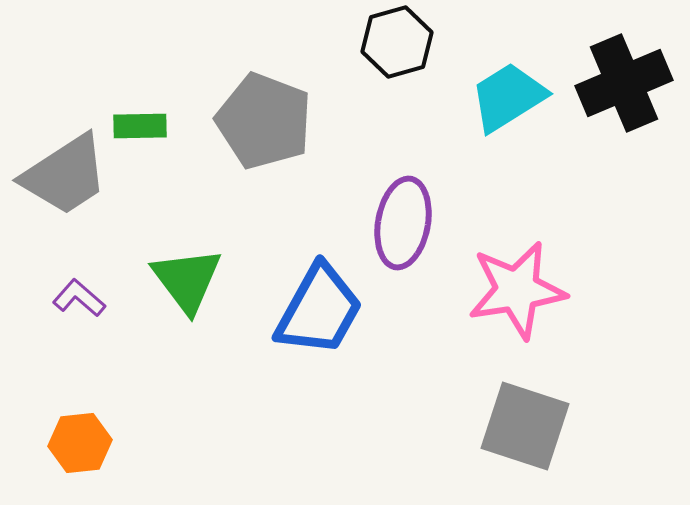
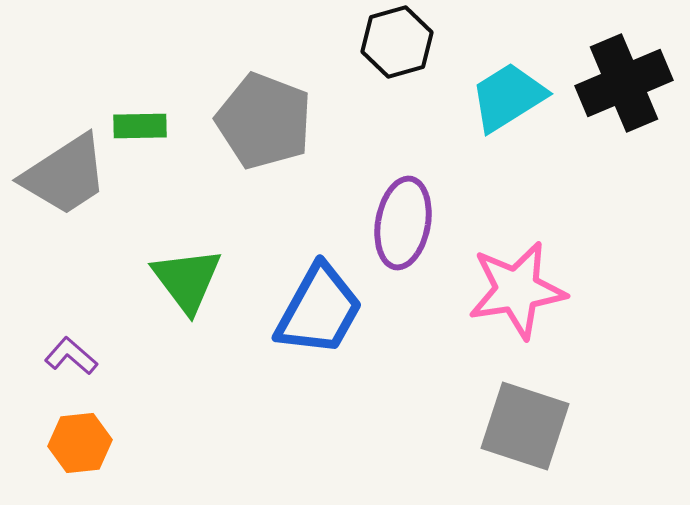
purple L-shape: moved 8 px left, 58 px down
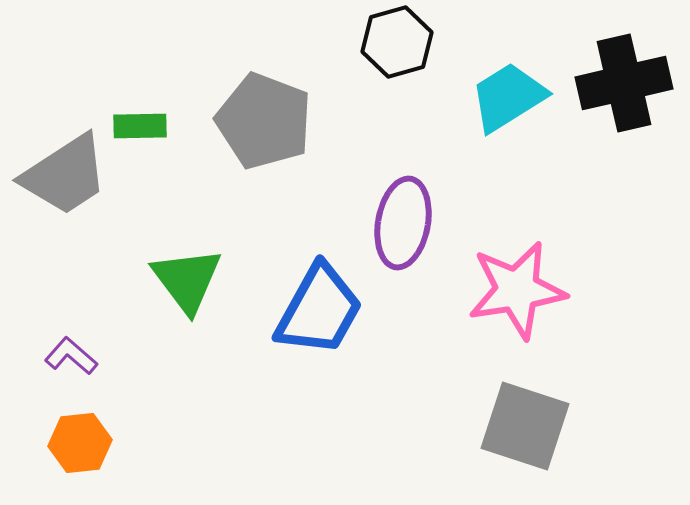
black cross: rotated 10 degrees clockwise
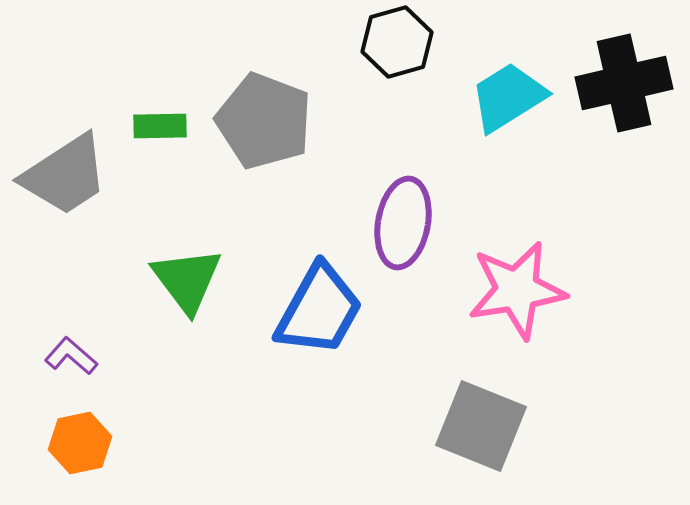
green rectangle: moved 20 px right
gray square: moved 44 px left; rotated 4 degrees clockwise
orange hexagon: rotated 6 degrees counterclockwise
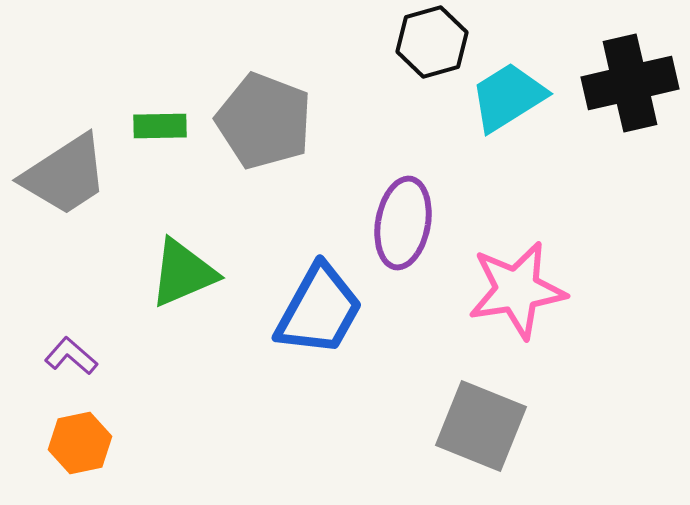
black hexagon: moved 35 px right
black cross: moved 6 px right
green triangle: moved 4 px left, 7 px up; rotated 44 degrees clockwise
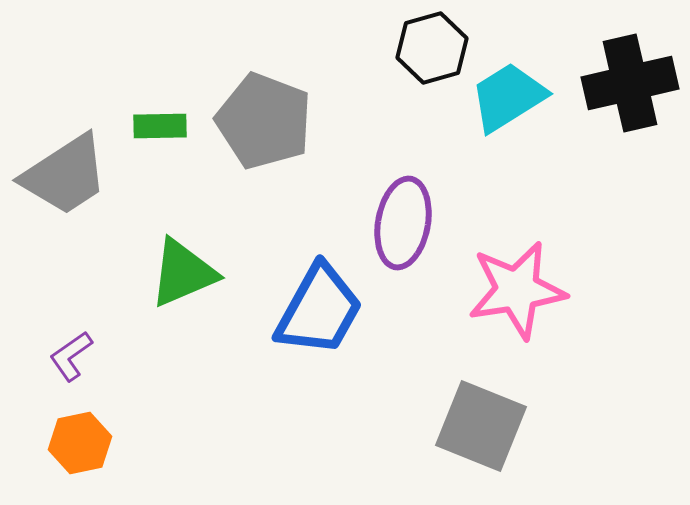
black hexagon: moved 6 px down
purple L-shape: rotated 76 degrees counterclockwise
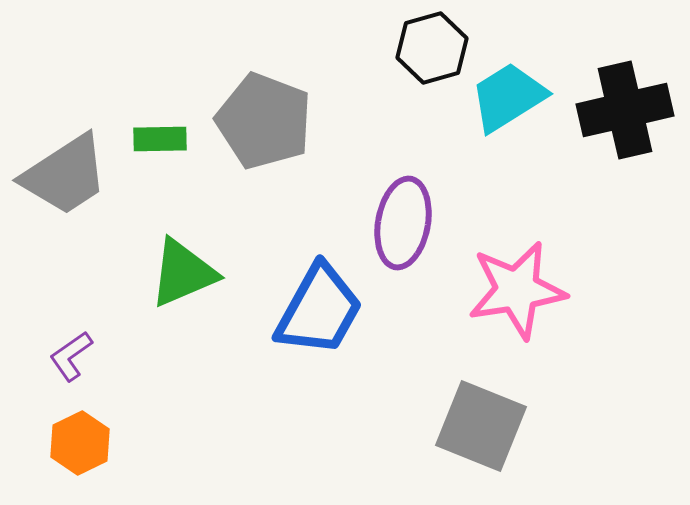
black cross: moved 5 px left, 27 px down
green rectangle: moved 13 px down
orange hexagon: rotated 14 degrees counterclockwise
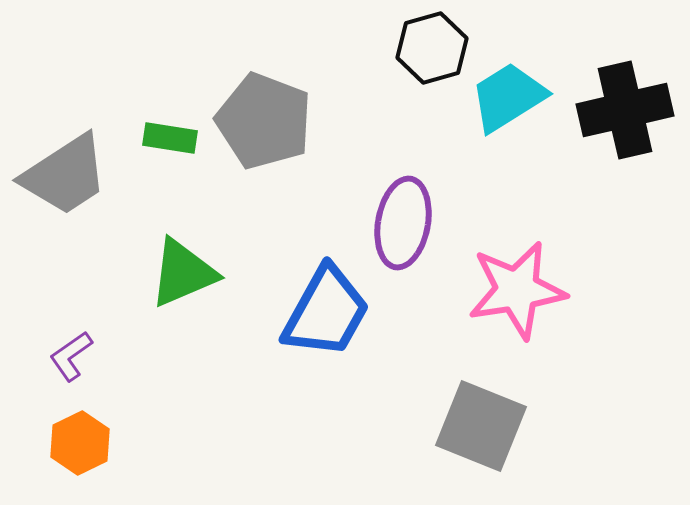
green rectangle: moved 10 px right, 1 px up; rotated 10 degrees clockwise
blue trapezoid: moved 7 px right, 2 px down
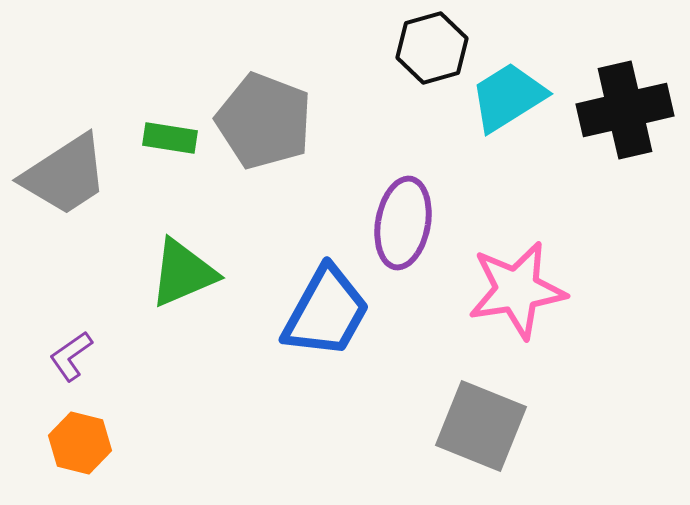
orange hexagon: rotated 20 degrees counterclockwise
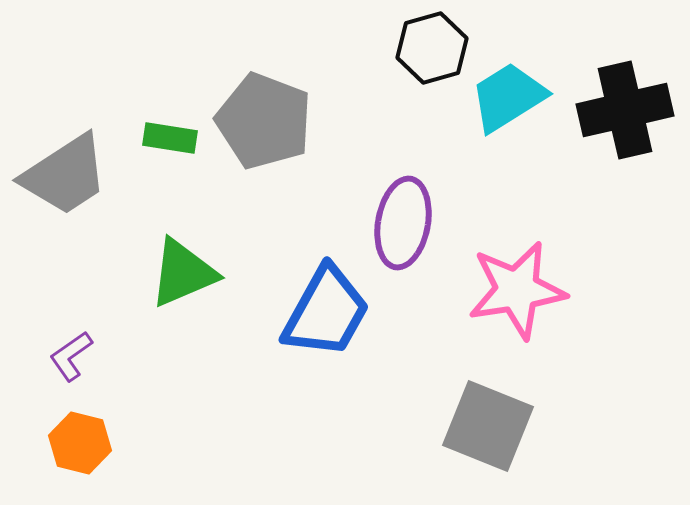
gray square: moved 7 px right
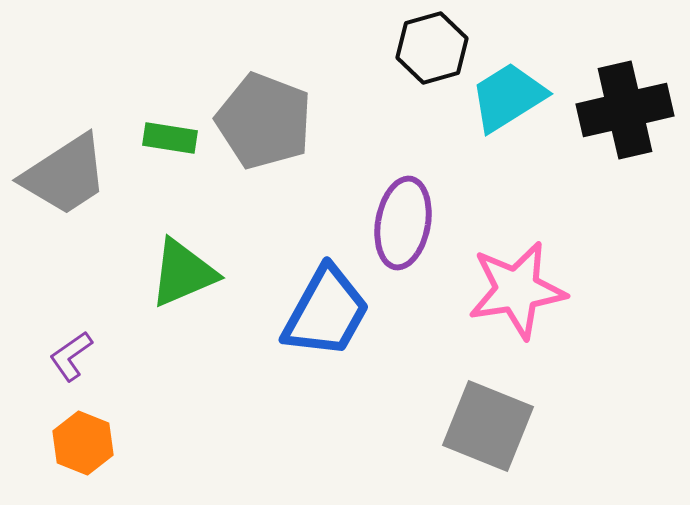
orange hexagon: moved 3 px right; rotated 8 degrees clockwise
